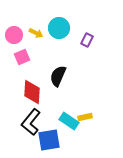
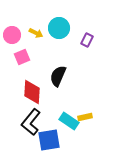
pink circle: moved 2 px left
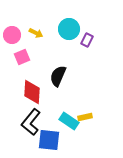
cyan circle: moved 10 px right, 1 px down
blue square: rotated 15 degrees clockwise
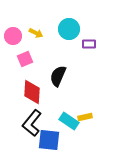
pink circle: moved 1 px right, 1 px down
purple rectangle: moved 2 px right, 4 px down; rotated 64 degrees clockwise
pink square: moved 3 px right, 2 px down
black L-shape: moved 1 px right, 1 px down
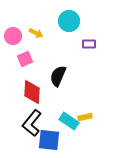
cyan circle: moved 8 px up
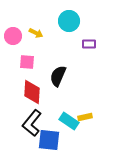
pink square: moved 2 px right, 3 px down; rotated 28 degrees clockwise
